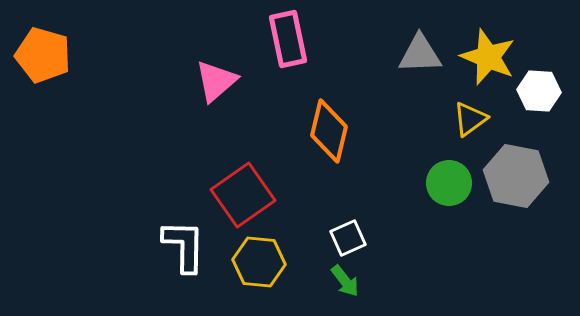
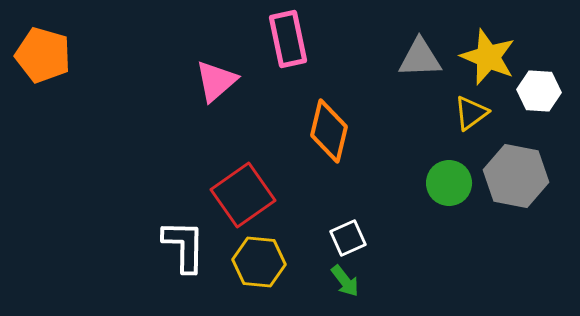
gray triangle: moved 4 px down
yellow triangle: moved 1 px right, 6 px up
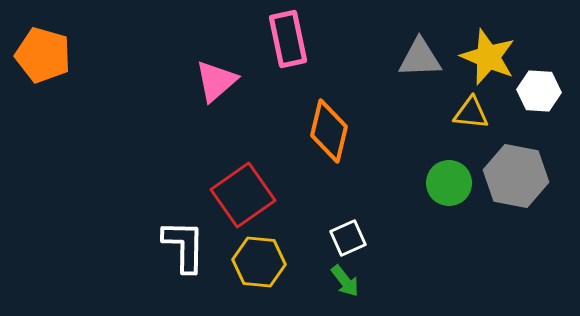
yellow triangle: rotated 42 degrees clockwise
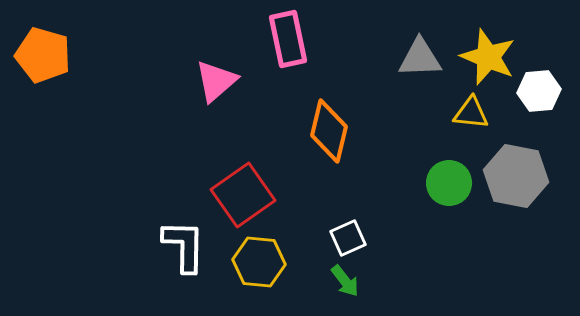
white hexagon: rotated 9 degrees counterclockwise
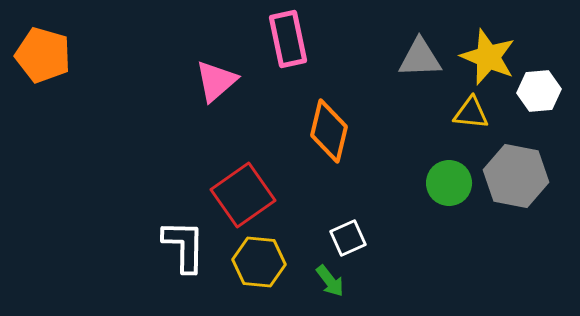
green arrow: moved 15 px left
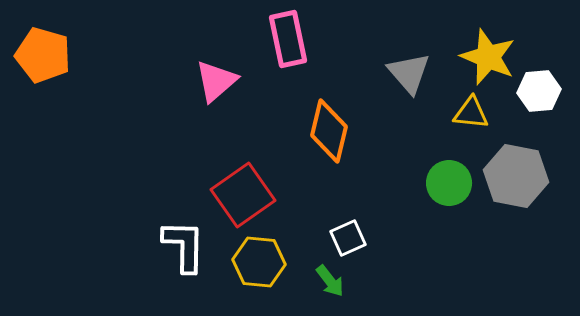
gray triangle: moved 11 px left, 15 px down; rotated 51 degrees clockwise
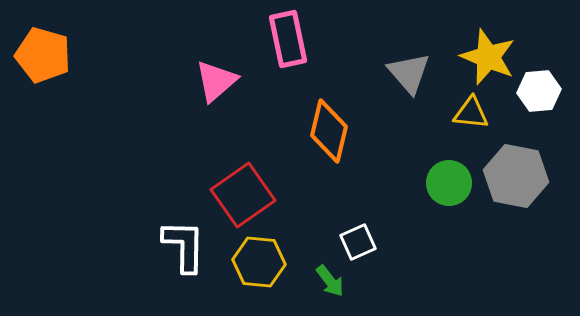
white square: moved 10 px right, 4 px down
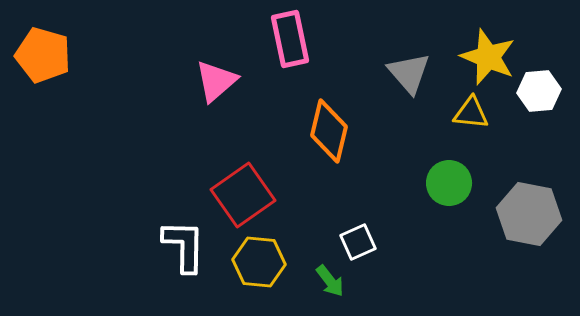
pink rectangle: moved 2 px right
gray hexagon: moved 13 px right, 38 px down
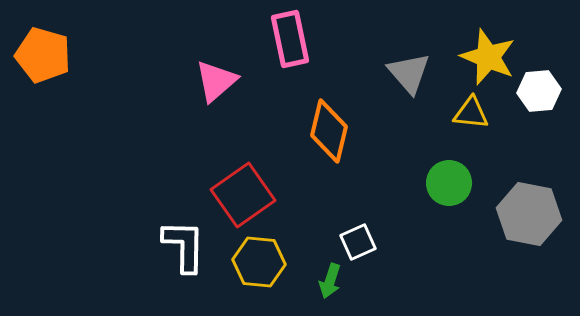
green arrow: rotated 56 degrees clockwise
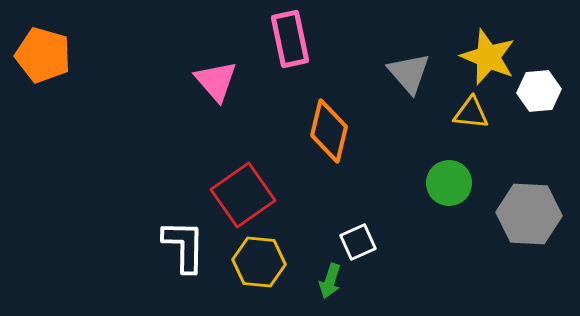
pink triangle: rotated 30 degrees counterclockwise
gray hexagon: rotated 8 degrees counterclockwise
